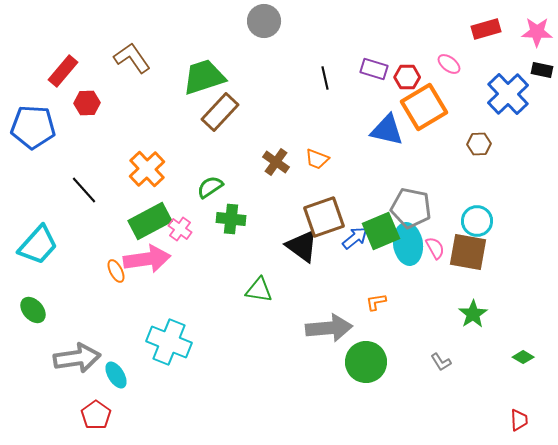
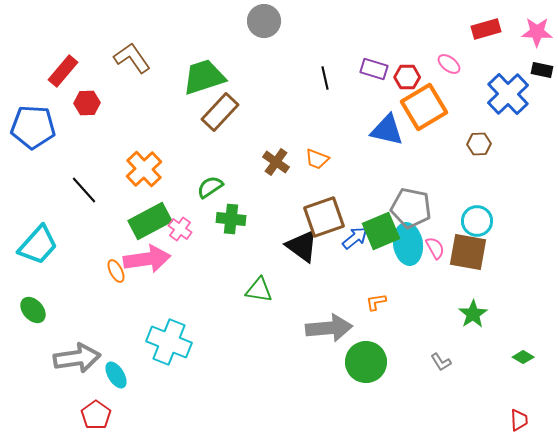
orange cross at (147, 169): moved 3 px left
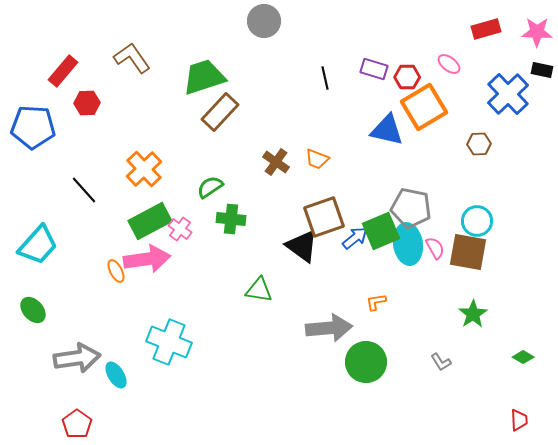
red pentagon at (96, 415): moved 19 px left, 9 px down
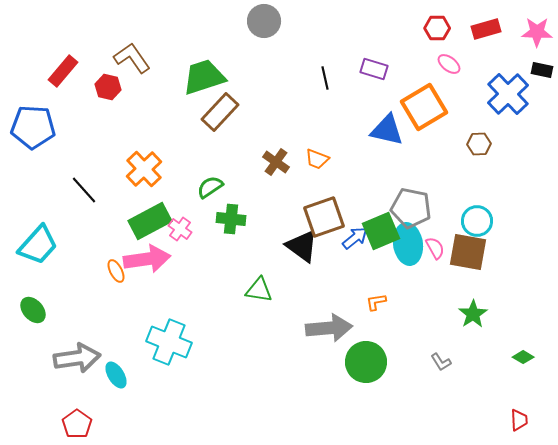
red hexagon at (407, 77): moved 30 px right, 49 px up
red hexagon at (87, 103): moved 21 px right, 16 px up; rotated 15 degrees clockwise
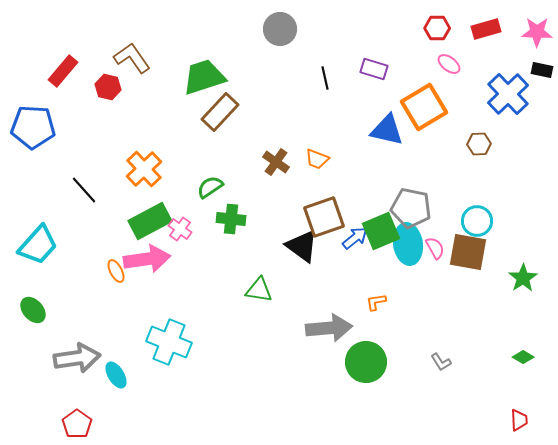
gray circle at (264, 21): moved 16 px right, 8 px down
green star at (473, 314): moved 50 px right, 36 px up
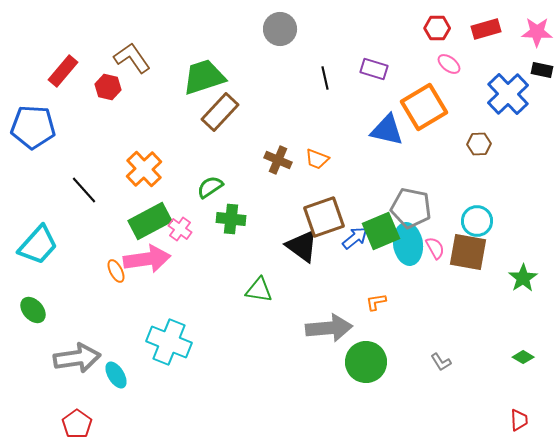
brown cross at (276, 162): moved 2 px right, 2 px up; rotated 12 degrees counterclockwise
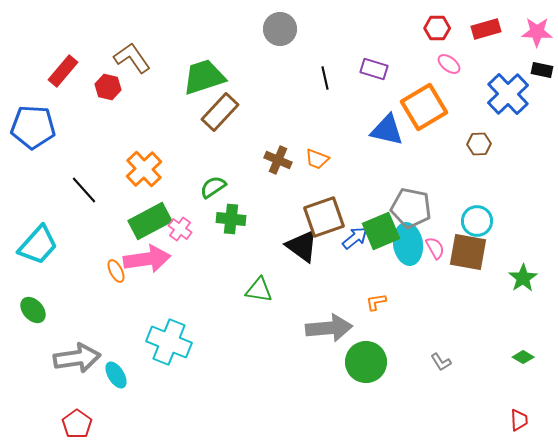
green semicircle at (210, 187): moved 3 px right
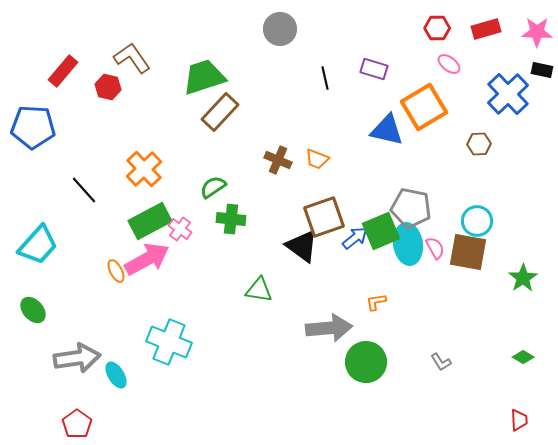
pink arrow at (147, 259): rotated 21 degrees counterclockwise
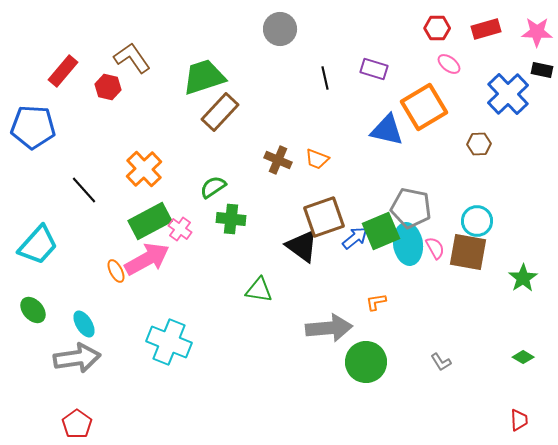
cyan ellipse at (116, 375): moved 32 px left, 51 px up
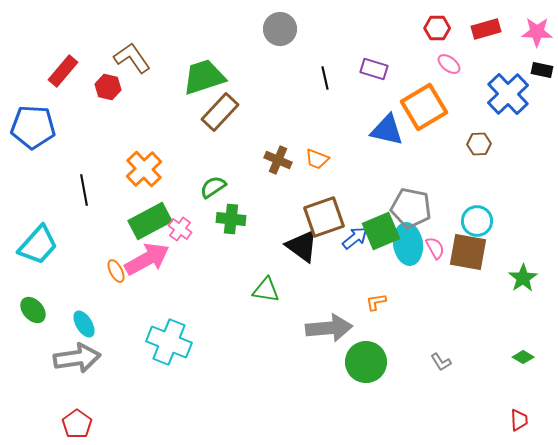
black line at (84, 190): rotated 32 degrees clockwise
green triangle at (259, 290): moved 7 px right
